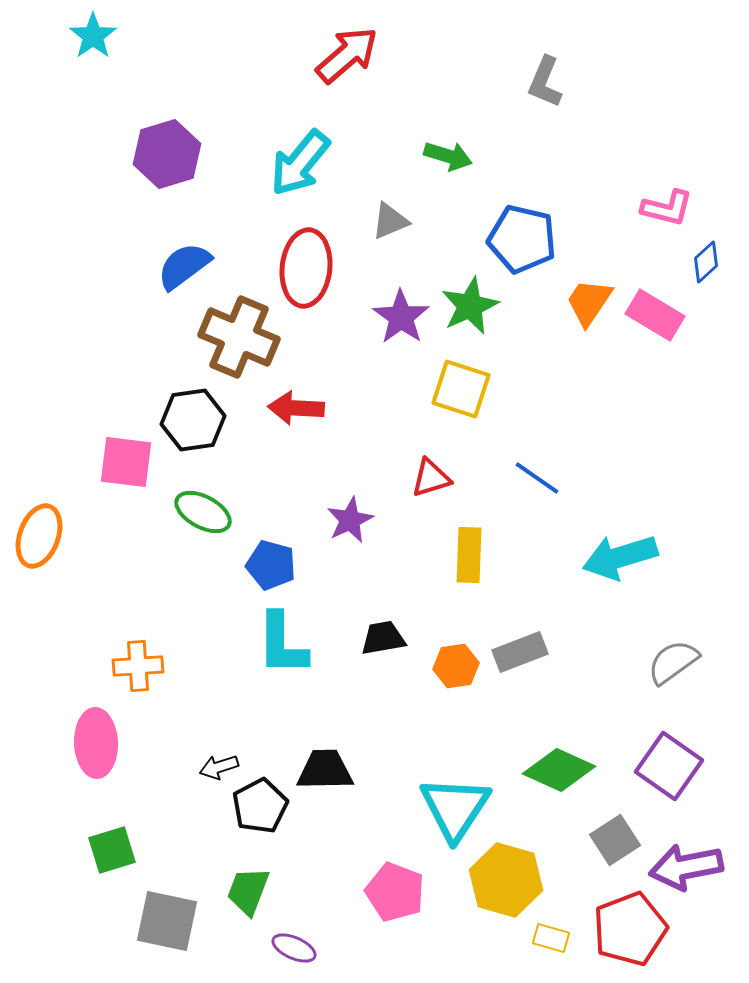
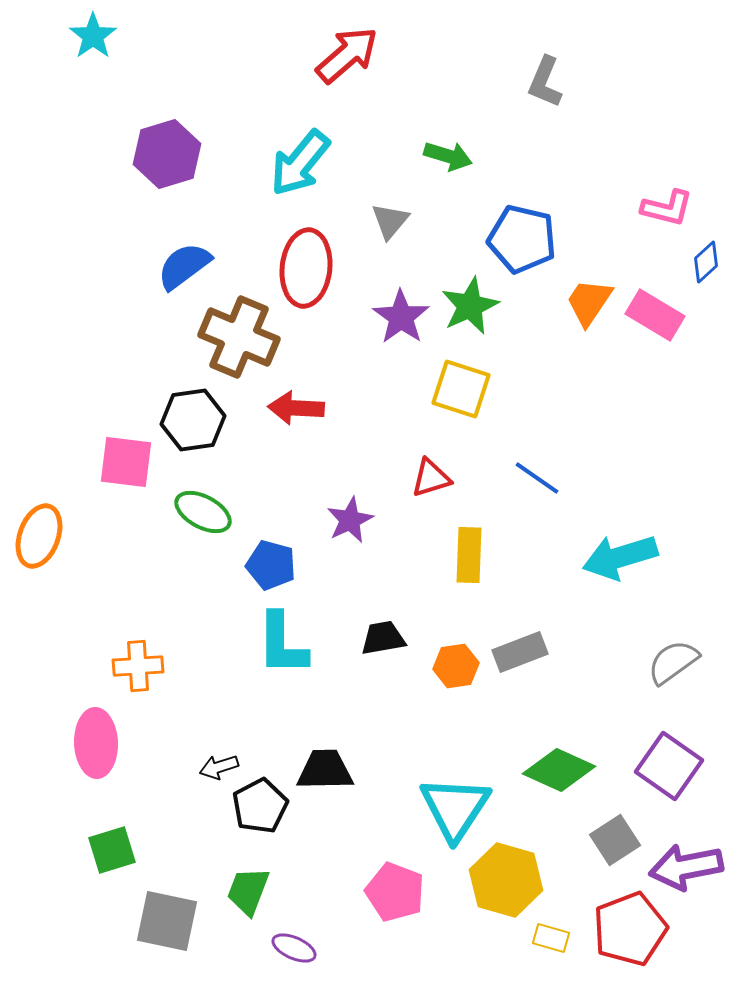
gray triangle at (390, 221): rotated 27 degrees counterclockwise
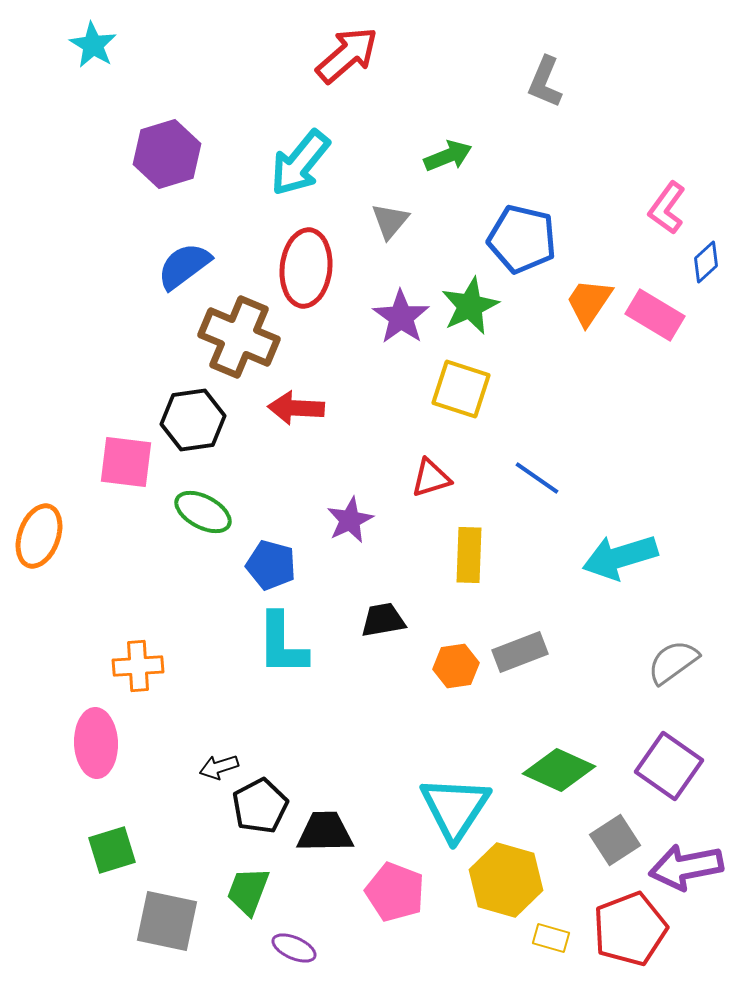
cyan star at (93, 36): moved 9 px down; rotated 6 degrees counterclockwise
green arrow at (448, 156): rotated 39 degrees counterclockwise
pink L-shape at (667, 208): rotated 112 degrees clockwise
black trapezoid at (383, 638): moved 18 px up
black trapezoid at (325, 770): moved 62 px down
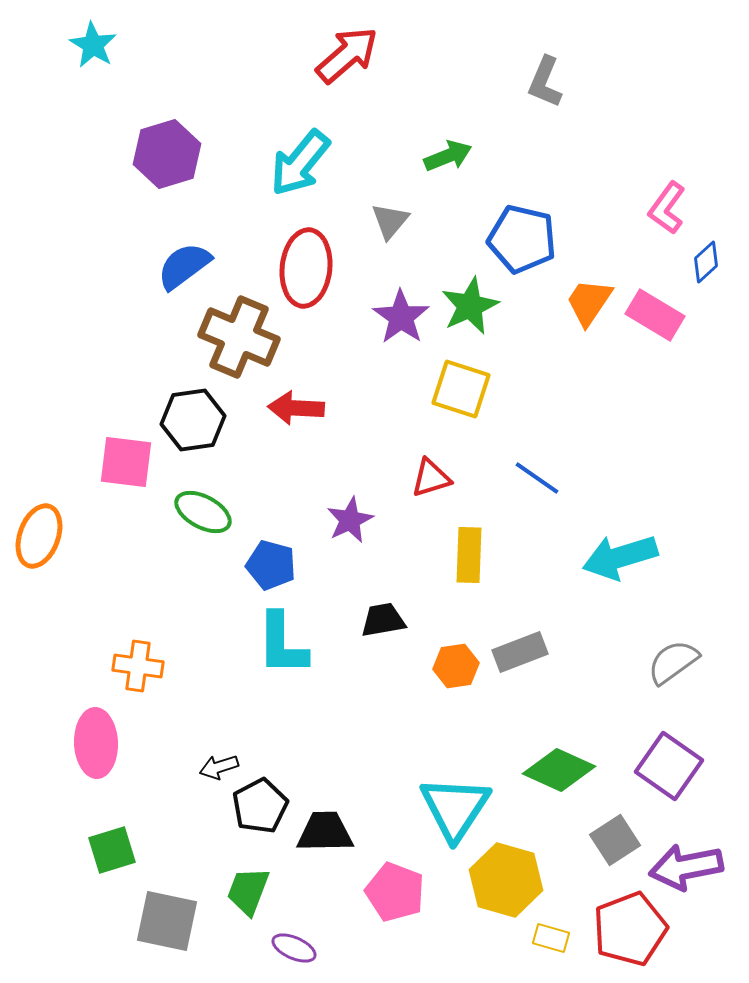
orange cross at (138, 666): rotated 12 degrees clockwise
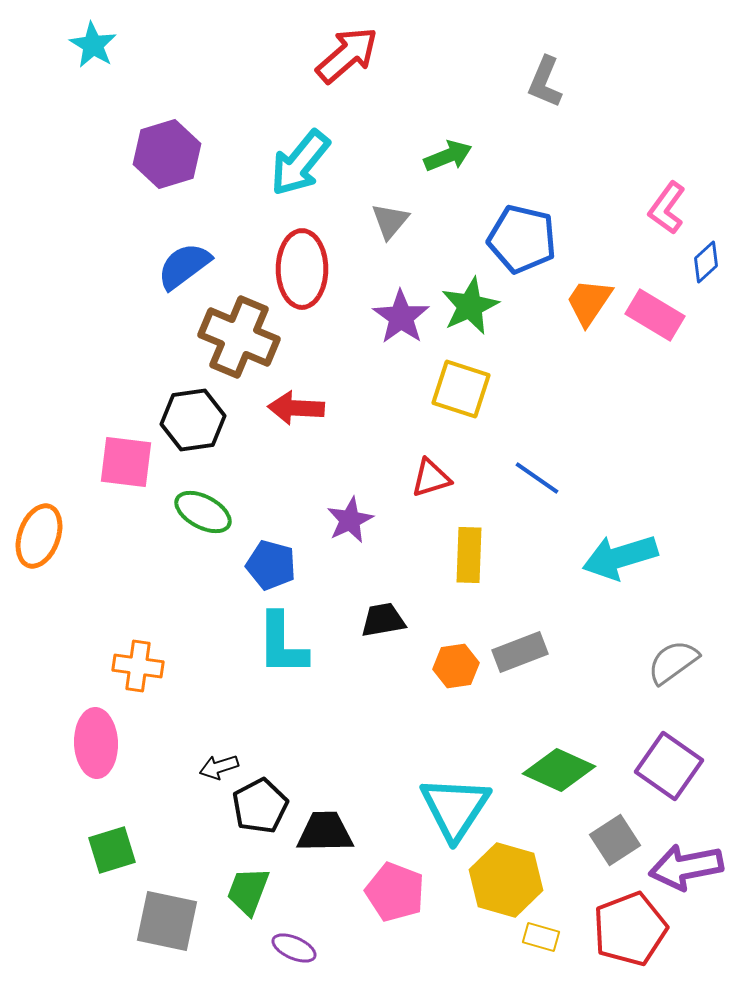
red ellipse at (306, 268): moved 4 px left, 1 px down; rotated 6 degrees counterclockwise
yellow rectangle at (551, 938): moved 10 px left, 1 px up
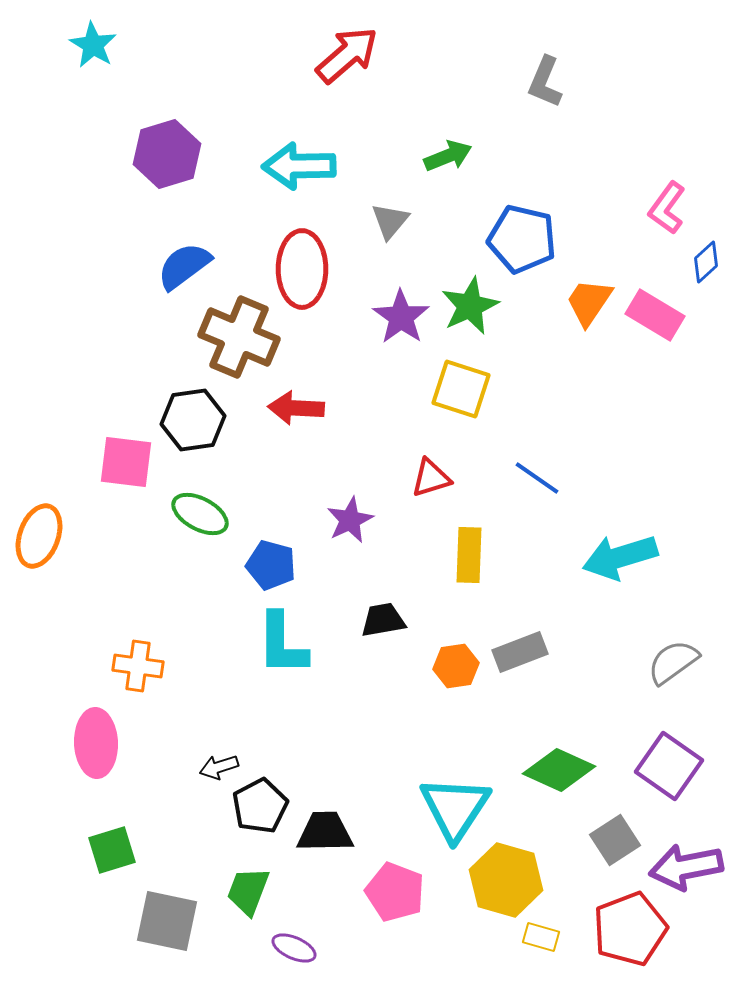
cyan arrow at (300, 163): moved 1 px left, 3 px down; rotated 50 degrees clockwise
green ellipse at (203, 512): moved 3 px left, 2 px down
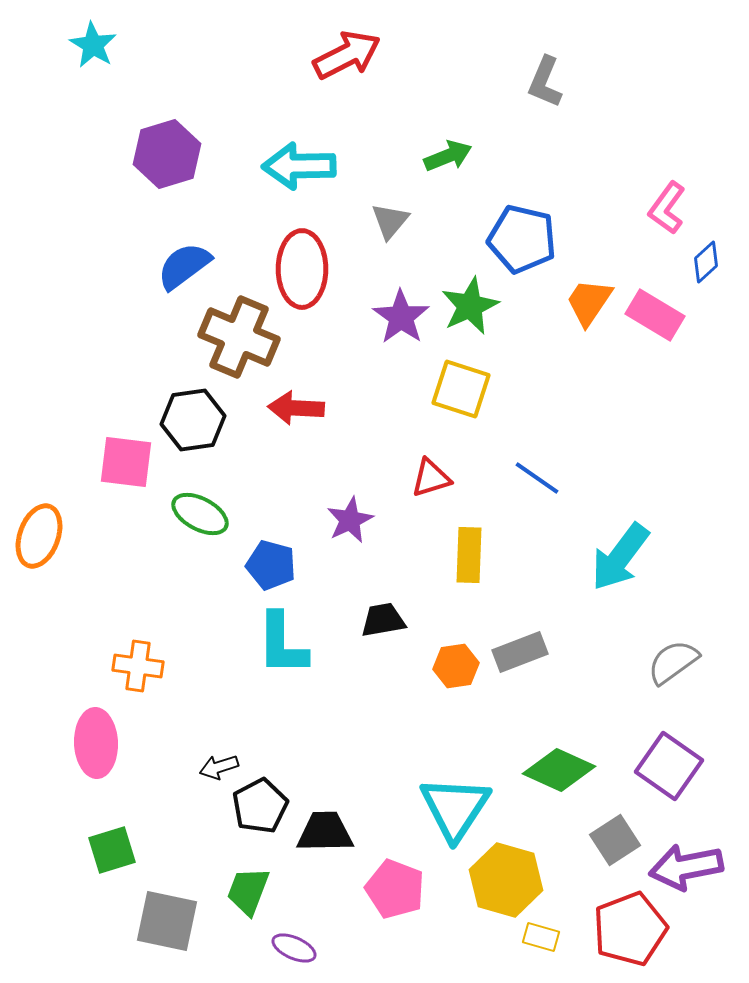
red arrow at (347, 55): rotated 14 degrees clockwise
cyan arrow at (620, 557): rotated 36 degrees counterclockwise
pink pentagon at (395, 892): moved 3 px up
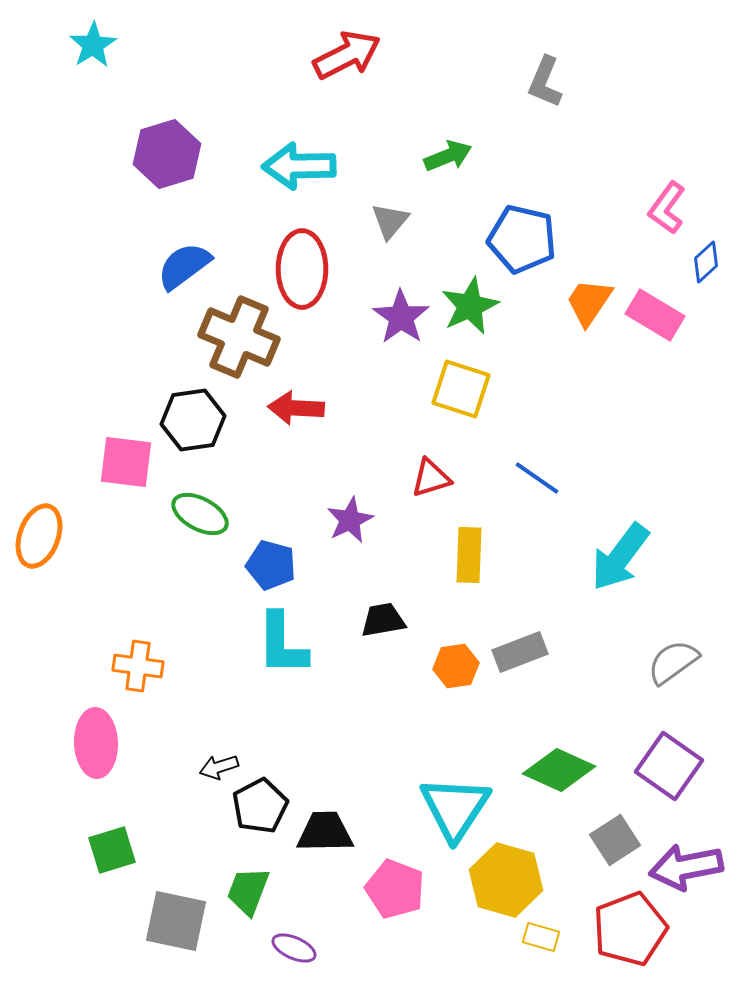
cyan star at (93, 45): rotated 9 degrees clockwise
gray square at (167, 921): moved 9 px right
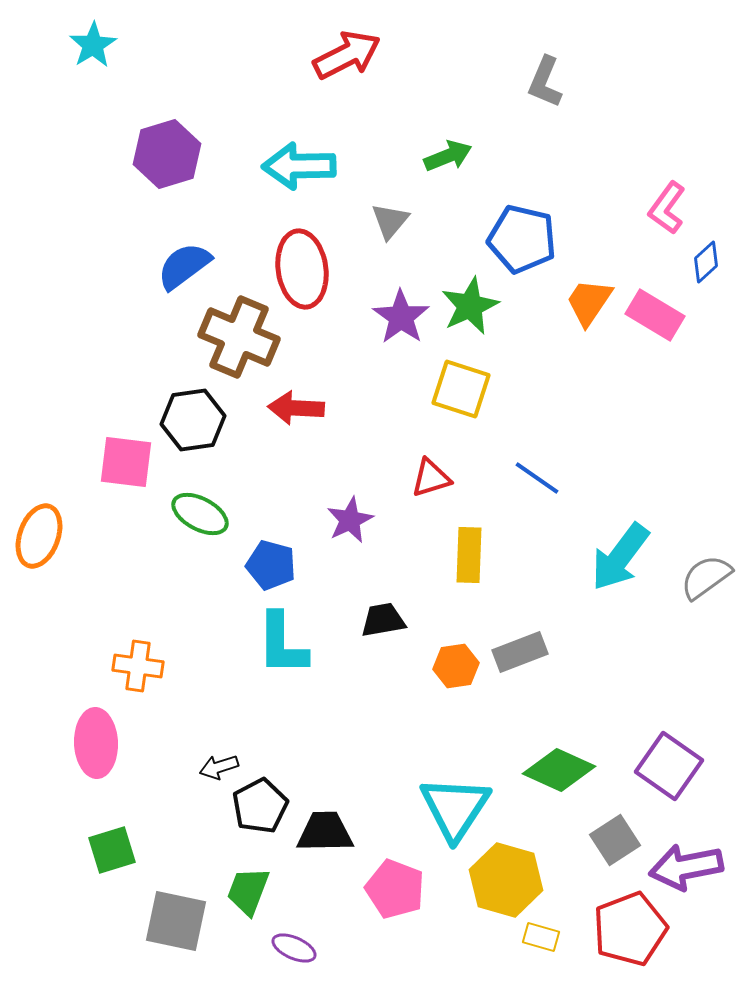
red ellipse at (302, 269): rotated 8 degrees counterclockwise
gray semicircle at (673, 662): moved 33 px right, 85 px up
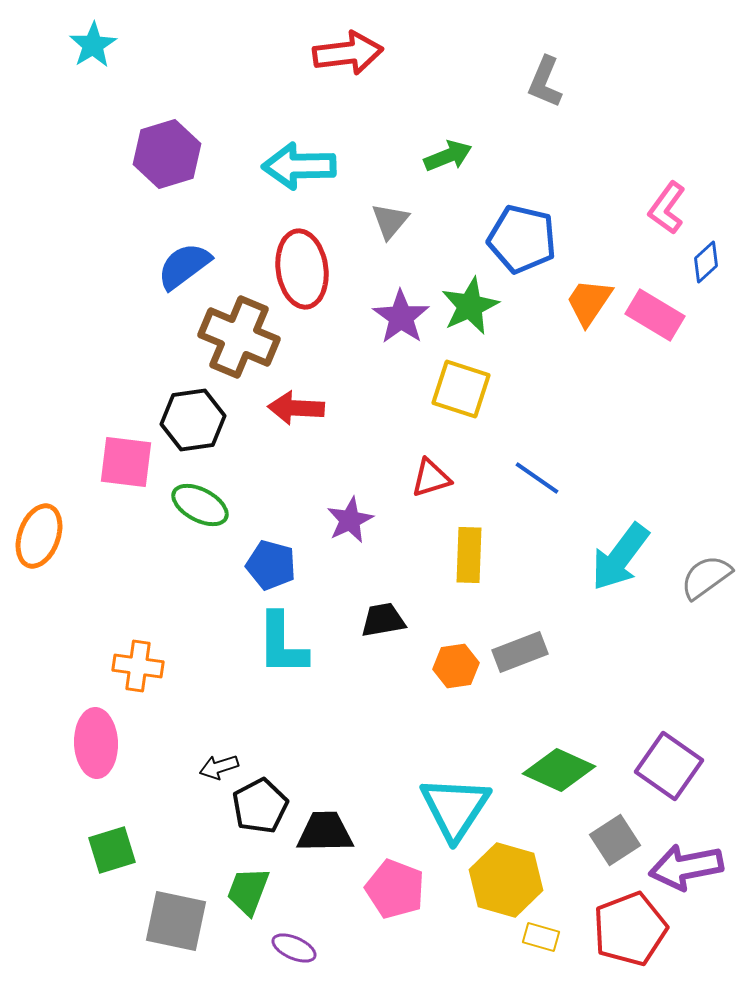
red arrow at (347, 55): moved 1 px right, 2 px up; rotated 20 degrees clockwise
green ellipse at (200, 514): moved 9 px up
